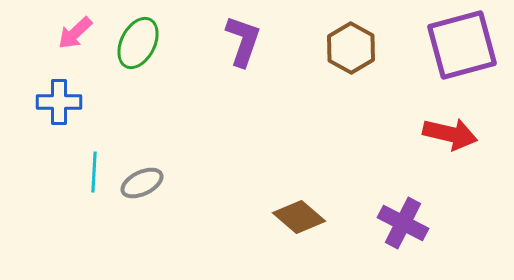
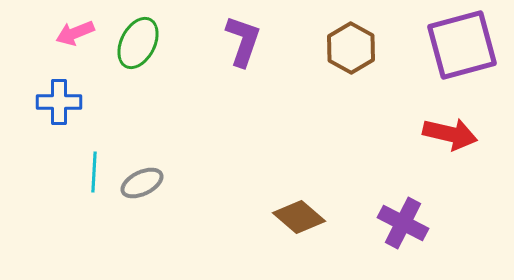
pink arrow: rotated 21 degrees clockwise
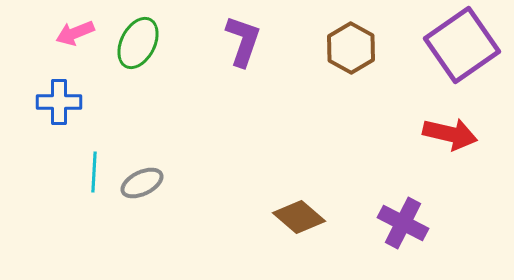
purple square: rotated 20 degrees counterclockwise
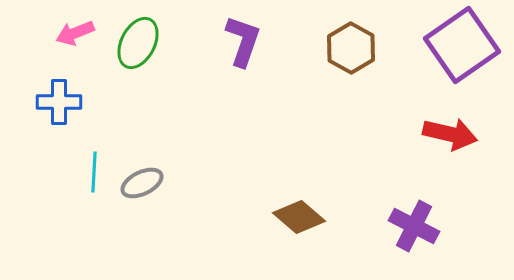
purple cross: moved 11 px right, 3 px down
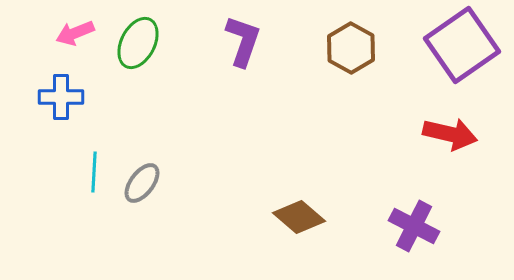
blue cross: moved 2 px right, 5 px up
gray ellipse: rotated 27 degrees counterclockwise
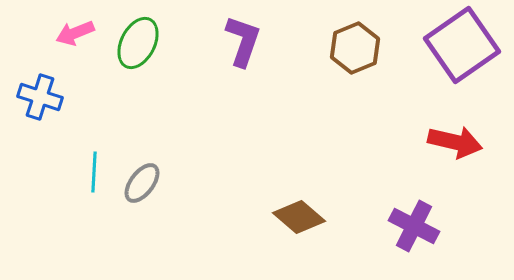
brown hexagon: moved 4 px right; rotated 9 degrees clockwise
blue cross: moved 21 px left; rotated 18 degrees clockwise
red arrow: moved 5 px right, 8 px down
